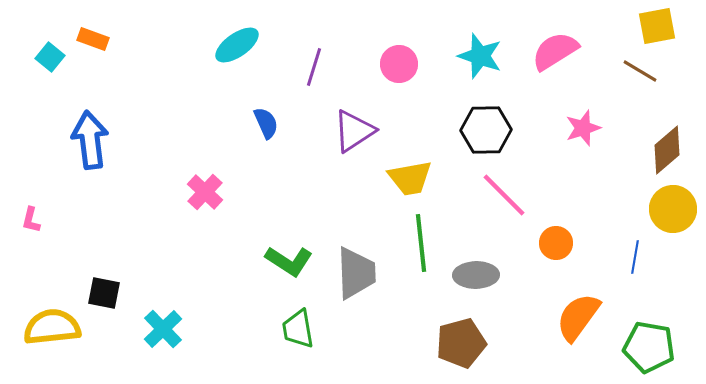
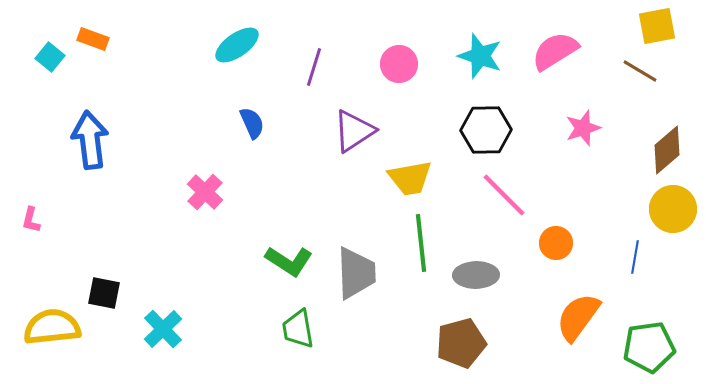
blue semicircle: moved 14 px left
green pentagon: rotated 18 degrees counterclockwise
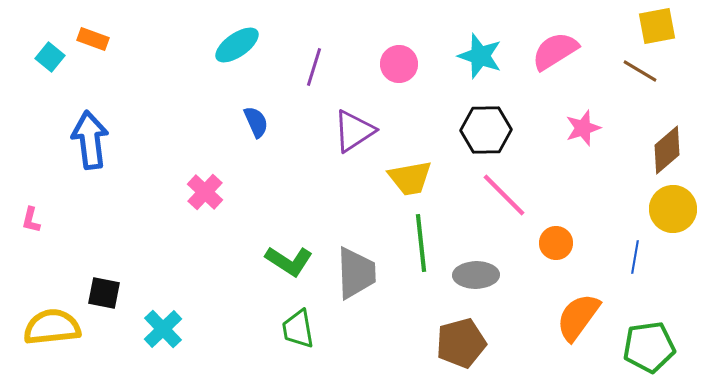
blue semicircle: moved 4 px right, 1 px up
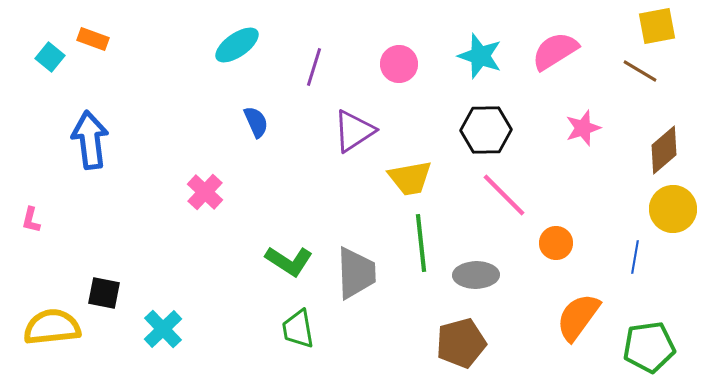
brown diamond: moved 3 px left
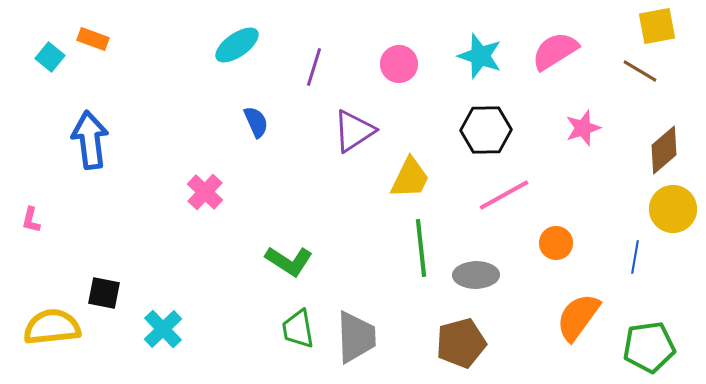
yellow trapezoid: rotated 54 degrees counterclockwise
pink line: rotated 74 degrees counterclockwise
green line: moved 5 px down
gray trapezoid: moved 64 px down
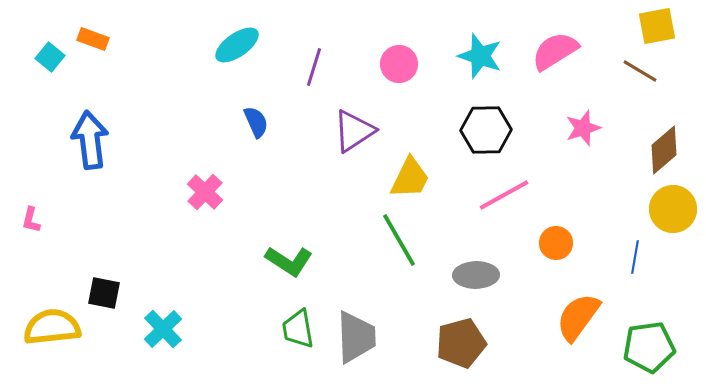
green line: moved 22 px left, 8 px up; rotated 24 degrees counterclockwise
